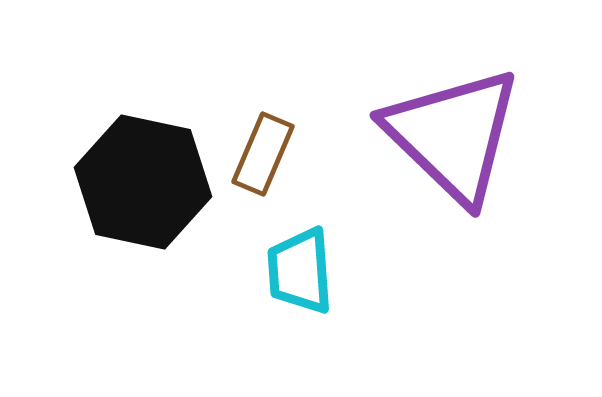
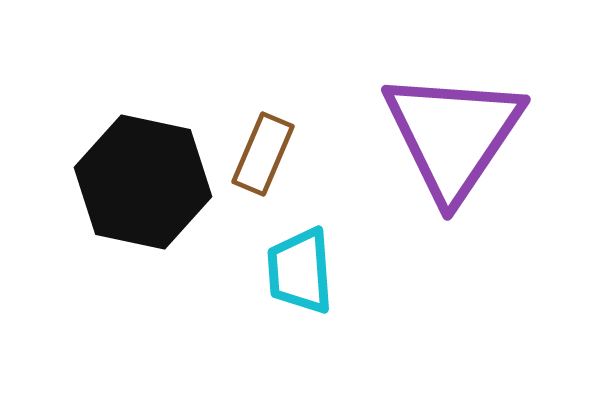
purple triangle: rotated 20 degrees clockwise
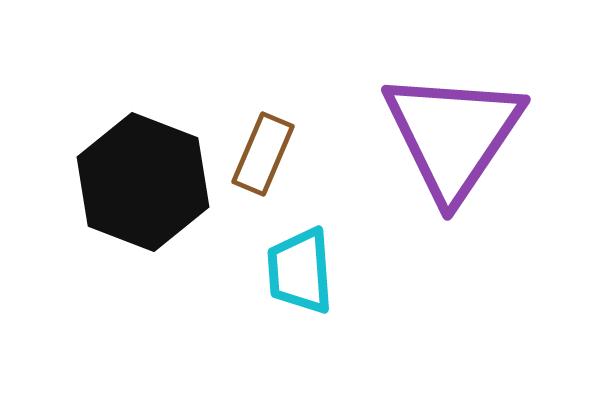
black hexagon: rotated 9 degrees clockwise
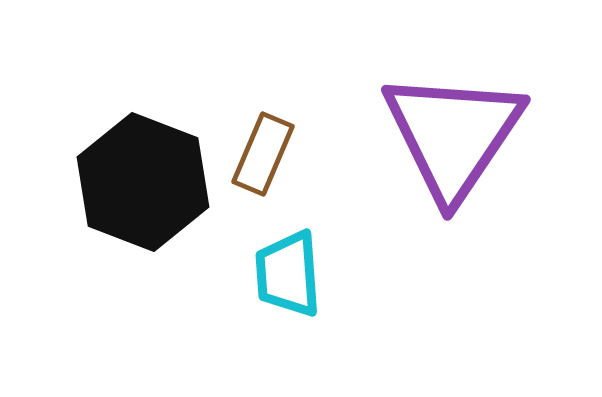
cyan trapezoid: moved 12 px left, 3 px down
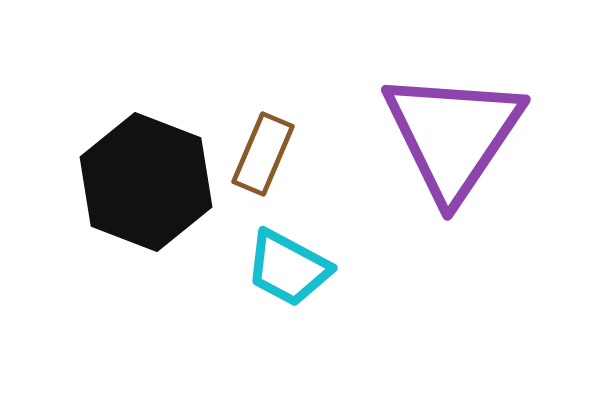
black hexagon: moved 3 px right
cyan trapezoid: moved 6 px up; rotated 58 degrees counterclockwise
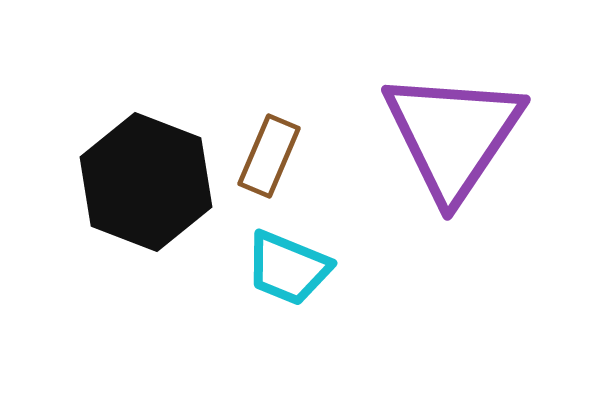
brown rectangle: moved 6 px right, 2 px down
cyan trapezoid: rotated 6 degrees counterclockwise
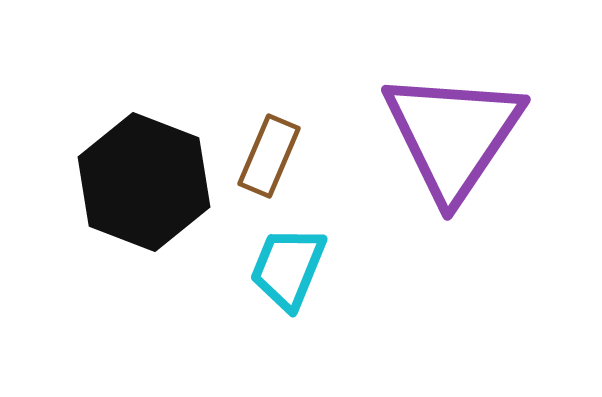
black hexagon: moved 2 px left
cyan trapezoid: rotated 90 degrees clockwise
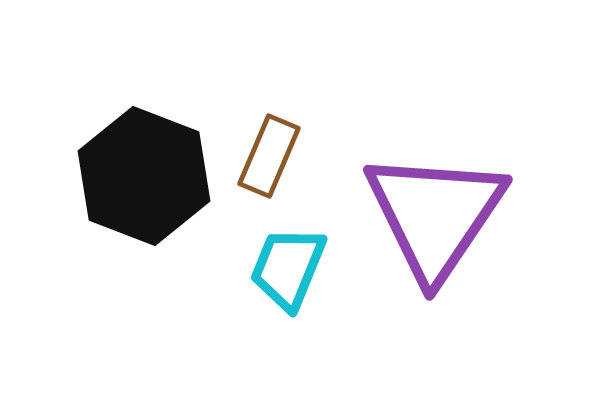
purple triangle: moved 18 px left, 80 px down
black hexagon: moved 6 px up
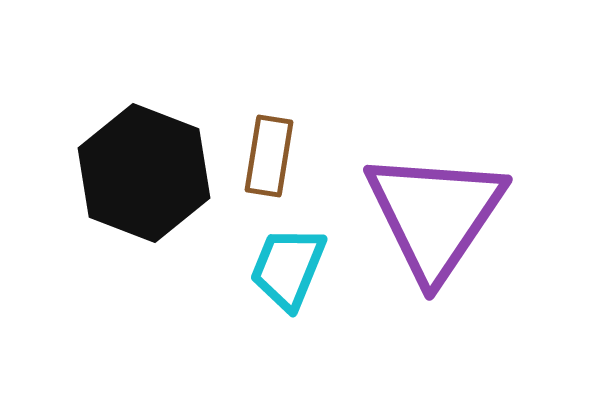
brown rectangle: rotated 14 degrees counterclockwise
black hexagon: moved 3 px up
